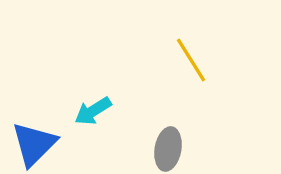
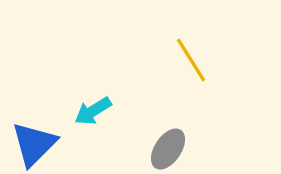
gray ellipse: rotated 24 degrees clockwise
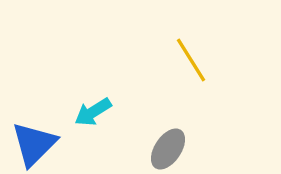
cyan arrow: moved 1 px down
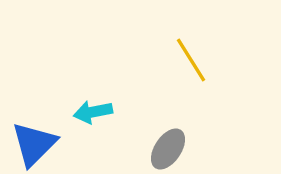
cyan arrow: rotated 21 degrees clockwise
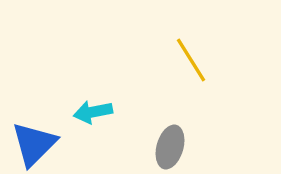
gray ellipse: moved 2 px right, 2 px up; rotated 18 degrees counterclockwise
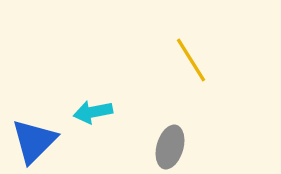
blue triangle: moved 3 px up
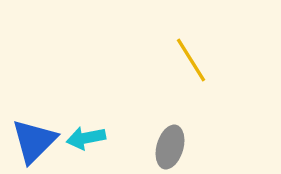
cyan arrow: moved 7 px left, 26 px down
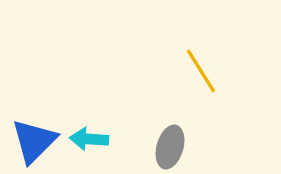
yellow line: moved 10 px right, 11 px down
cyan arrow: moved 3 px right, 1 px down; rotated 15 degrees clockwise
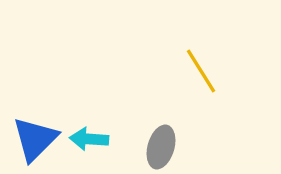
blue triangle: moved 1 px right, 2 px up
gray ellipse: moved 9 px left
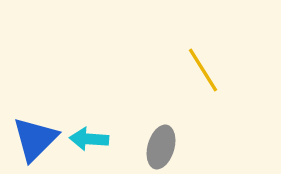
yellow line: moved 2 px right, 1 px up
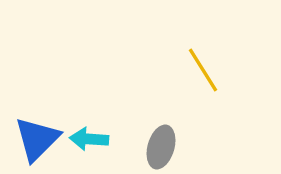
blue triangle: moved 2 px right
